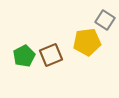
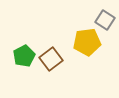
brown square: moved 4 px down; rotated 15 degrees counterclockwise
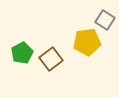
green pentagon: moved 2 px left, 3 px up
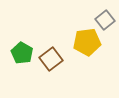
gray square: rotated 18 degrees clockwise
green pentagon: rotated 15 degrees counterclockwise
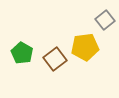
yellow pentagon: moved 2 px left, 5 px down
brown square: moved 4 px right
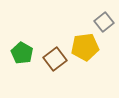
gray square: moved 1 px left, 2 px down
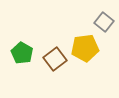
gray square: rotated 12 degrees counterclockwise
yellow pentagon: moved 1 px down
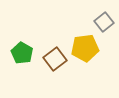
gray square: rotated 12 degrees clockwise
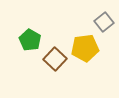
green pentagon: moved 8 px right, 13 px up
brown square: rotated 10 degrees counterclockwise
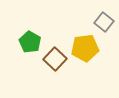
gray square: rotated 12 degrees counterclockwise
green pentagon: moved 2 px down
